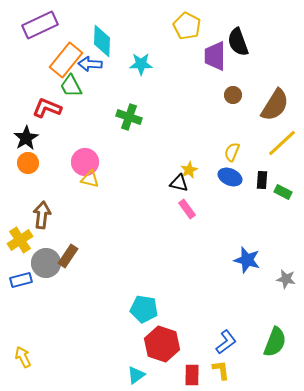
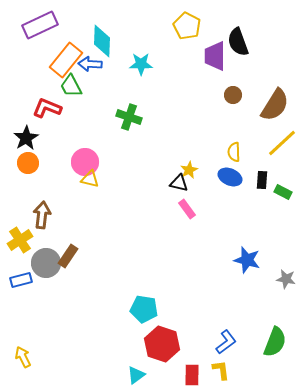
yellow semicircle: moved 2 px right; rotated 24 degrees counterclockwise
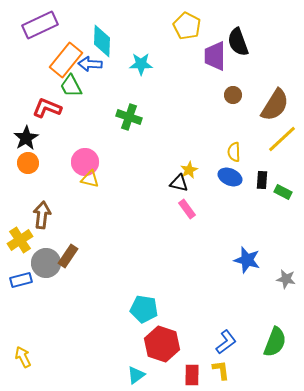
yellow line: moved 4 px up
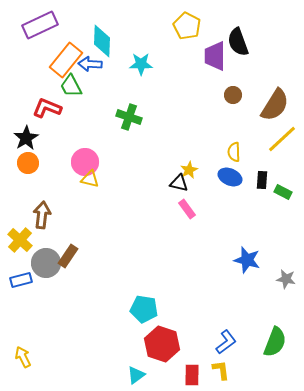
yellow cross: rotated 15 degrees counterclockwise
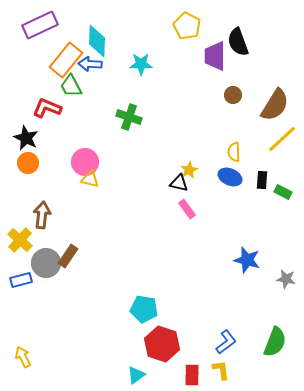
cyan diamond: moved 5 px left
black star: rotated 15 degrees counterclockwise
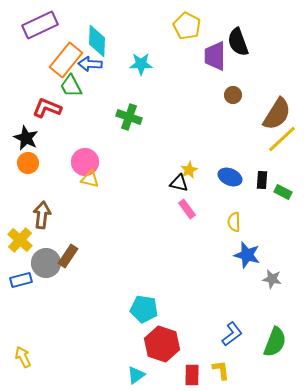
brown semicircle: moved 2 px right, 9 px down
yellow semicircle: moved 70 px down
blue star: moved 5 px up
gray star: moved 14 px left
blue L-shape: moved 6 px right, 8 px up
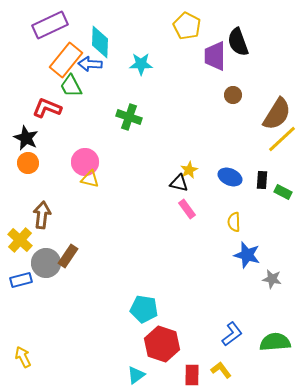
purple rectangle: moved 10 px right
cyan diamond: moved 3 px right, 1 px down
green semicircle: rotated 116 degrees counterclockwise
yellow L-shape: rotated 30 degrees counterclockwise
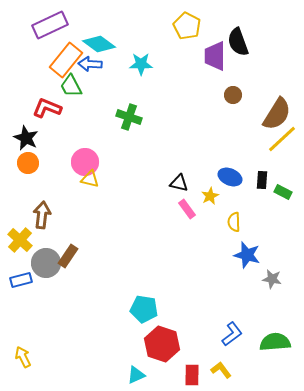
cyan diamond: moved 1 px left, 2 px down; rotated 56 degrees counterclockwise
yellow star: moved 21 px right, 26 px down
cyan triangle: rotated 12 degrees clockwise
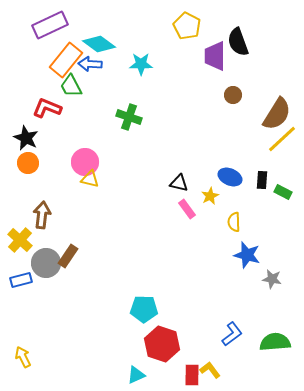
cyan pentagon: rotated 8 degrees counterclockwise
yellow L-shape: moved 11 px left
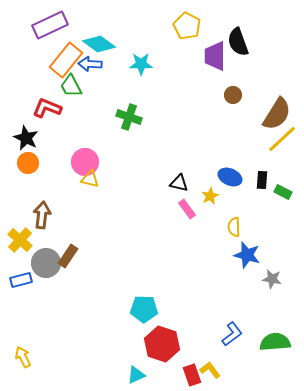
yellow semicircle: moved 5 px down
red rectangle: rotated 20 degrees counterclockwise
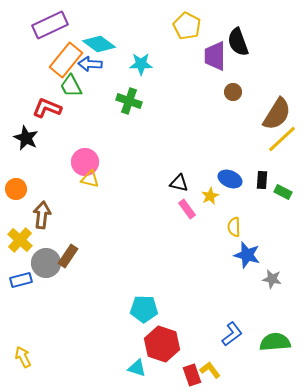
brown circle: moved 3 px up
green cross: moved 16 px up
orange circle: moved 12 px left, 26 px down
blue ellipse: moved 2 px down
cyan triangle: moved 1 px right, 7 px up; rotated 42 degrees clockwise
